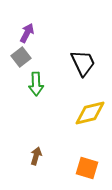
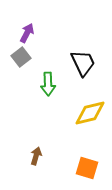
green arrow: moved 12 px right
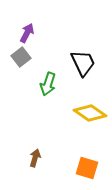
green arrow: rotated 20 degrees clockwise
yellow diamond: rotated 48 degrees clockwise
brown arrow: moved 1 px left, 2 px down
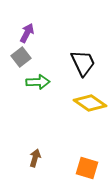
green arrow: moved 10 px left, 2 px up; rotated 110 degrees counterclockwise
yellow diamond: moved 10 px up
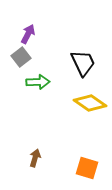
purple arrow: moved 1 px right, 1 px down
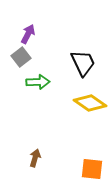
orange square: moved 5 px right, 1 px down; rotated 10 degrees counterclockwise
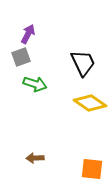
gray square: rotated 18 degrees clockwise
green arrow: moved 3 px left, 2 px down; rotated 20 degrees clockwise
brown arrow: rotated 108 degrees counterclockwise
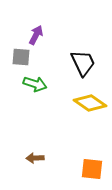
purple arrow: moved 8 px right, 1 px down
gray square: rotated 24 degrees clockwise
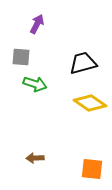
purple arrow: moved 1 px right, 11 px up
black trapezoid: rotated 80 degrees counterclockwise
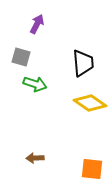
gray square: rotated 12 degrees clockwise
black trapezoid: rotated 100 degrees clockwise
